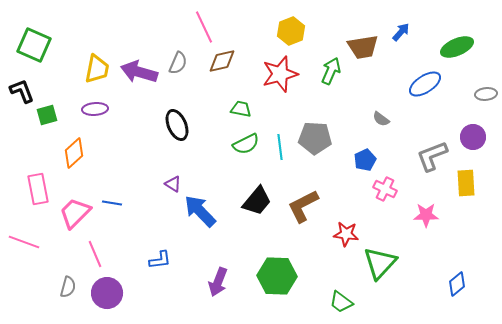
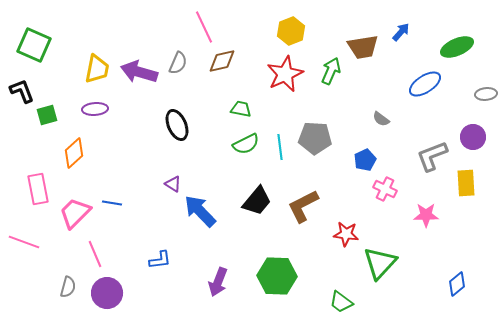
red star at (280, 74): moved 5 px right; rotated 9 degrees counterclockwise
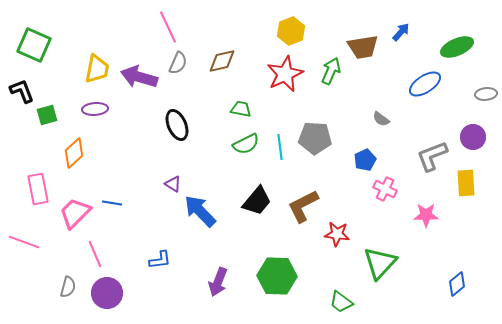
pink line at (204, 27): moved 36 px left
purple arrow at (139, 72): moved 5 px down
red star at (346, 234): moved 9 px left
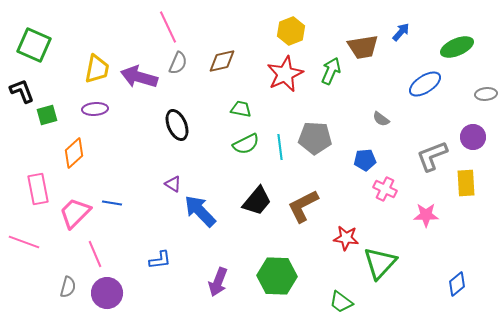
blue pentagon at (365, 160): rotated 20 degrees clockwise
red star at (337, 234): moved 9 px right, 4 px down
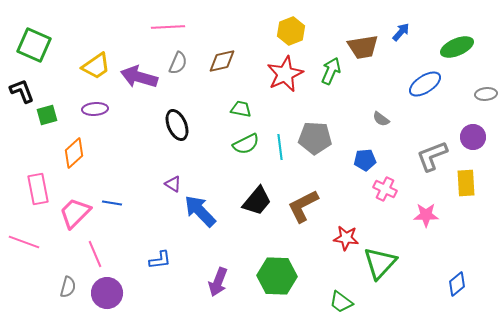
pink line at (168, 27): rotated 68 degrees counterclockwise
yellow trapezoid at (97, 69): moved 1 px left, 3 px up; rotated 44 degrees clockwise
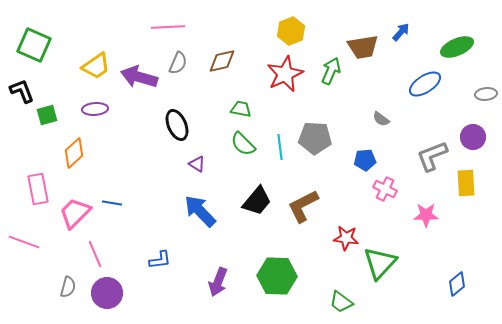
green semicircle at (246, 144): moved 3 px left; rotated 72 degrees clockwise
purple triangle at (173, 184): moved 24 px right, 20 px up
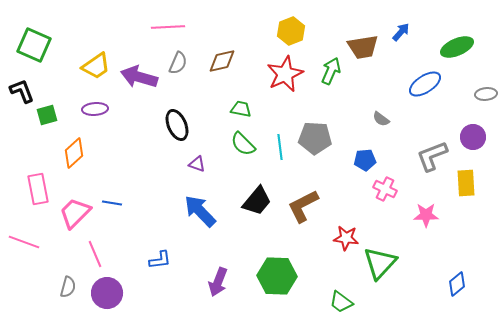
purple triangle at (197, 164): rotated 12 degrees counterclockwise
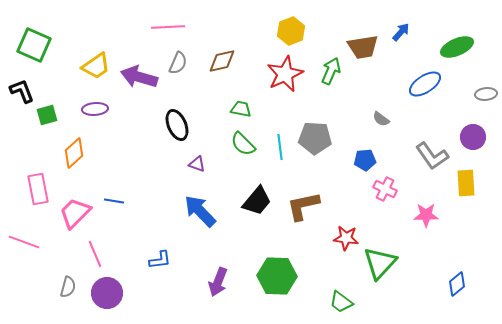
gray L-shape at (432, 156): rotated 104 degrees counterclockwise
blue line at (112, 203): moved 2 px right, 2 px up
brown L-shape at (303, 206): rotated 15 degrees clockwise
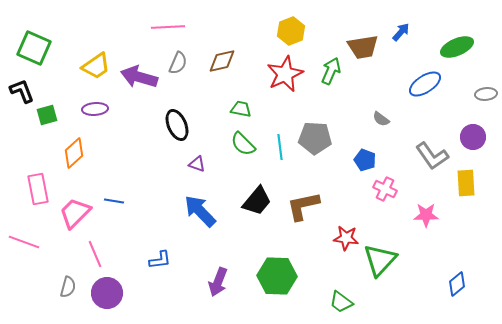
green square at (34, 45): moved 3 px down
blue pentagon at (365, 160): rotated 25 degrees clockwise
green triangle at (380, 263): moved 3 px up
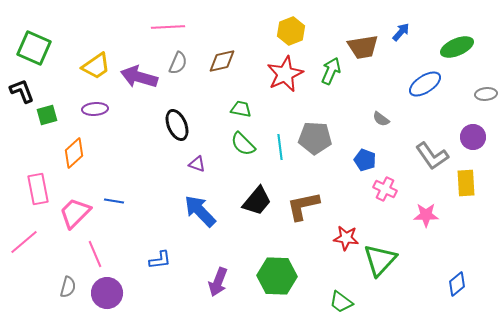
pink line at (24, 242): rotated 60 degrees counterclockwise
